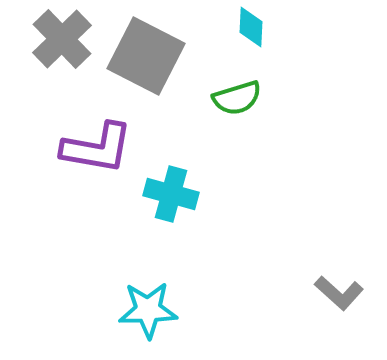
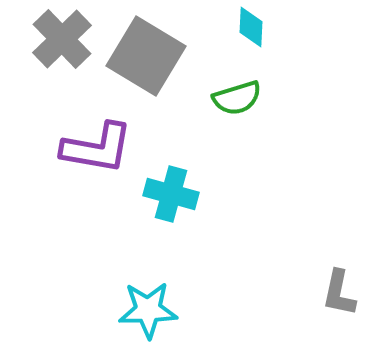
gray square: rotated 4 degrees clockwise
gray L-shape: rotated 60 degrees clockwise
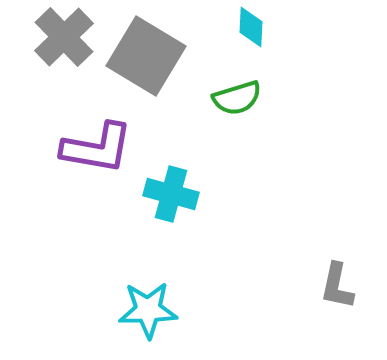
gray cross: moved 2 px right, 2 px up
gray L-shape: moved 2 px left, 7 px up
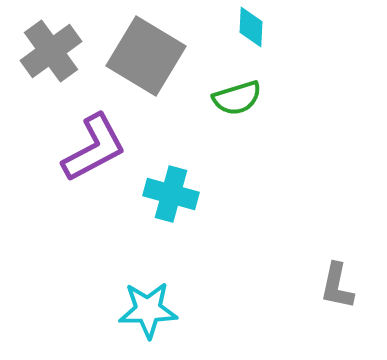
gray cross: moved 13 px left, 14 px down; rotated 8 degrees clockwise
purple L-shape: moved 3 px left; rotated 38 degrees counterclockwise
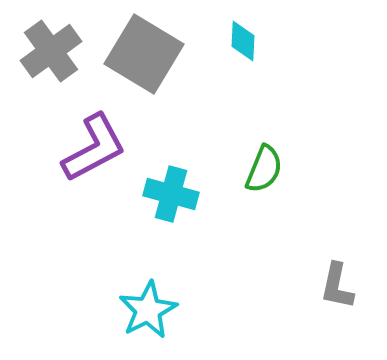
cyan diamond: moved 8 px left, 14 px down
gray square: moved 2 px left, 2 px up
green semicircle: moved 27 px right, 71 px down; rotated 51 degrees counterclockwise
cyan star: rotated 26 degrees counterclockwise
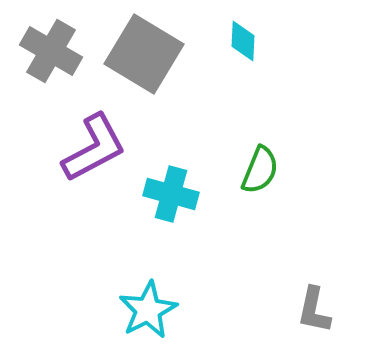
gray cross: rotated 24 degrees counterclockwise
green semicircle: moved 4 px left, 1 px down
gray L-shape: moved 23 px left, 24 px down
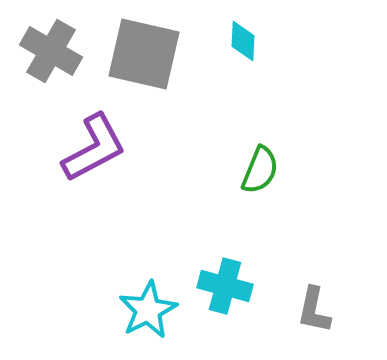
gray square: rotated 18 degrees counterclockwise
cyan cross: moved 54 px right, 92 px down
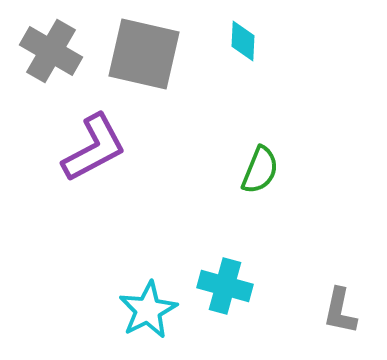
gray L-shape: moved 26 px right, 1 px down
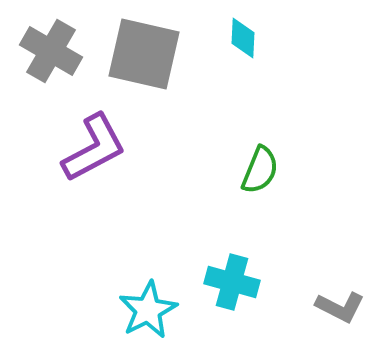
cyan diamond: moved 3 px up
cyan cross: moved 7 px right, 4 px up
gray L-shape: moved 4 px up; rotated 75 degrees counterclockwise
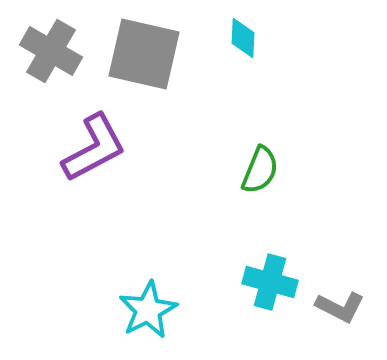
cyan cross: moved 38 px right
